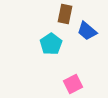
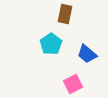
blue trapezoid: moved 23 px down
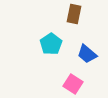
brown rectangle: moved 9 px right
pink square: rotated 30 degrees counterclockwise
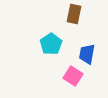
blue trapezoid: rotated 60 degrees clockwise
pink square: moved 8 px up
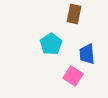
blue trapezoid: rotated 15 degrees counterclockwise
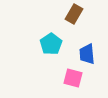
brown rectangle: rotated 18 degrees clockwise
pink square: moved 2 px down; rotated 18 degrees counterclockwise
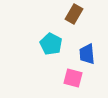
cyan pentagon: rotated 10 degrees counterclockwise
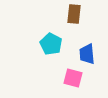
brown rectangle: rotated 24 degrees counterclockwise
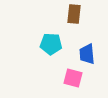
cyan pentagon: rotated 25 degrees counterclockwise
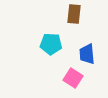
pink square: rotated 18 degrees clockwise
